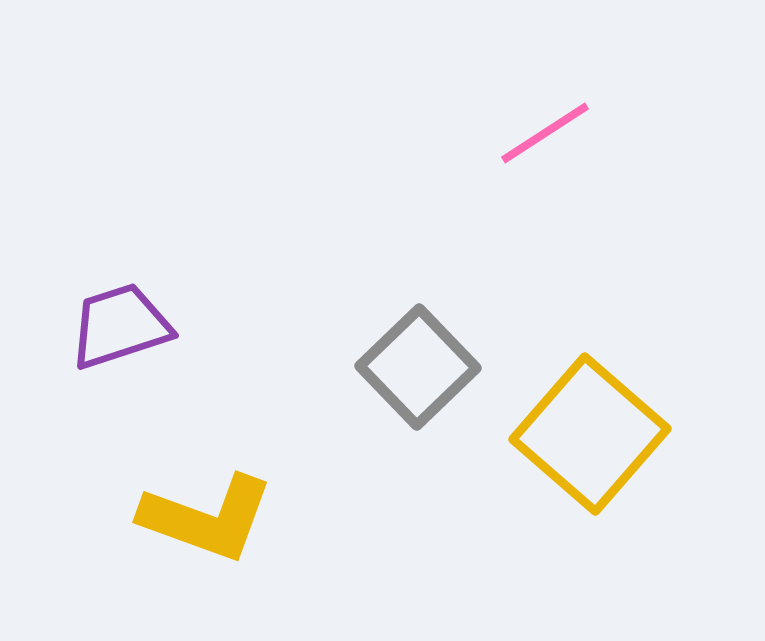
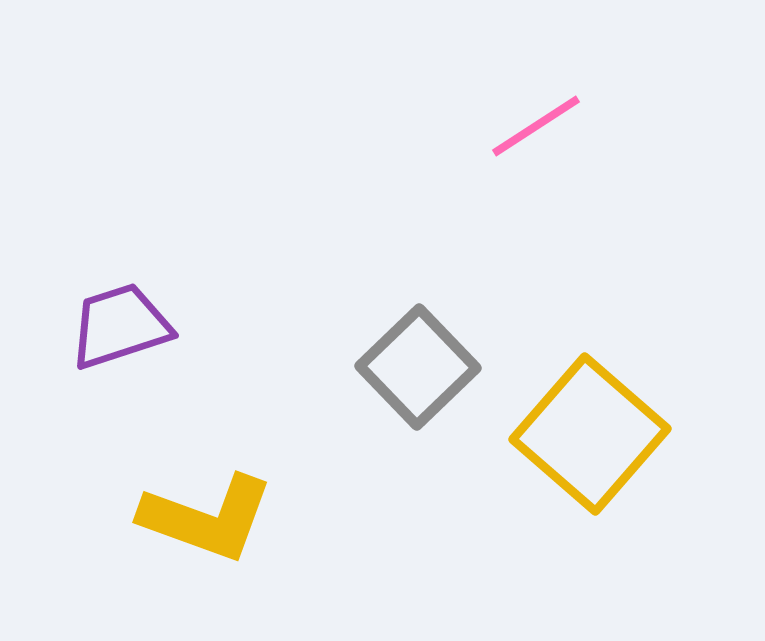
pink line: moved 9 px left, 7 px up
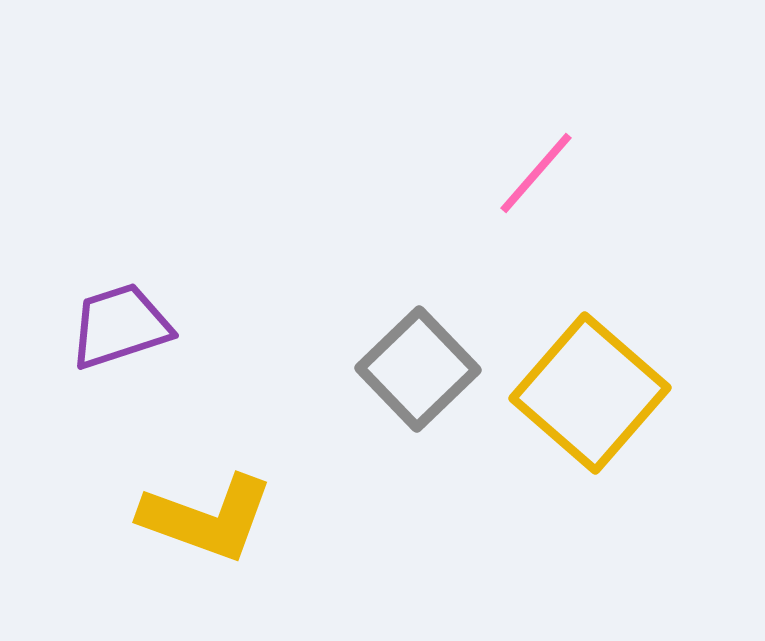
pink line: moved 47 px down; rotated 16 degrees counterclockwise
gray square: moved 2 px down
yellow square: moved 41 px up
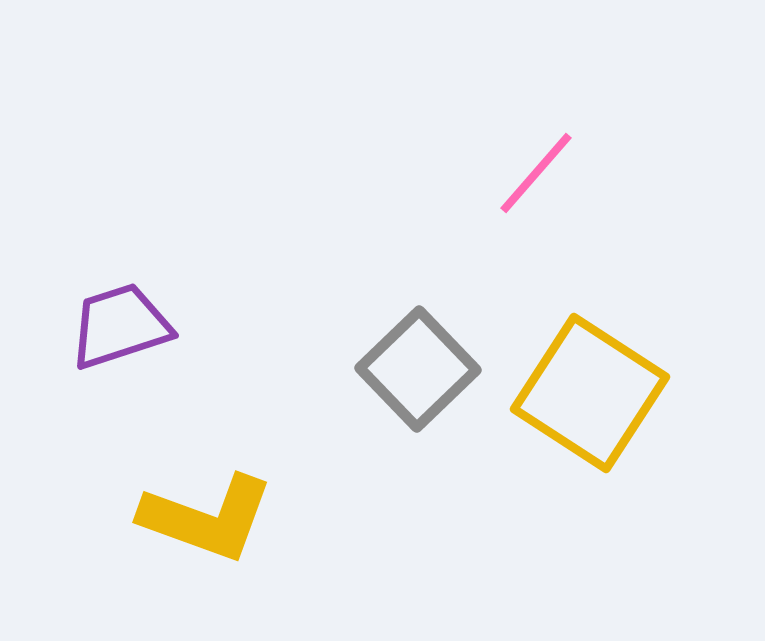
yellow square: rotated 8 degrees counterclockwise
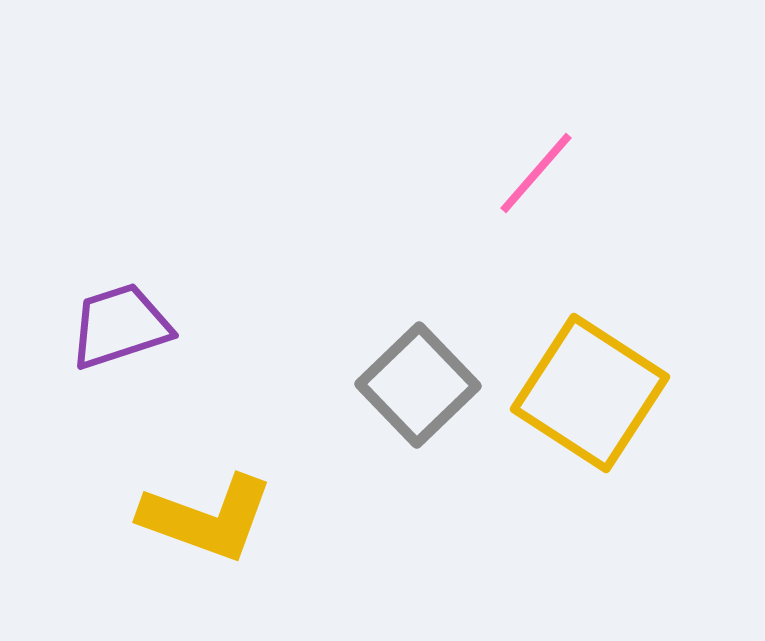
gray square: moved 16 px down
